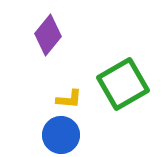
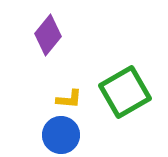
green square: moved 2 px right, 8 px down
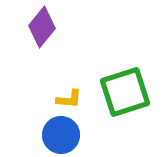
purple diamond: moved 6 px left, 8 px up
green square: rotated 12 degrees clockwise
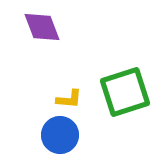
purple diamond: rotated 60 degrees counterclockwise
blue circle: moved 1 px left
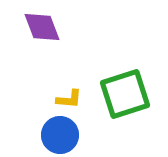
green square: moved 2 px down
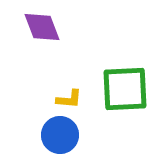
green square: moved 5 px up; rotated 15 degrees clockwise
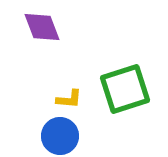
green square: rotated 15 degrees counterclockwise
blue circle: moved 1 px down
